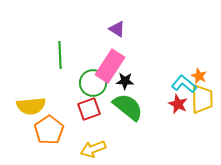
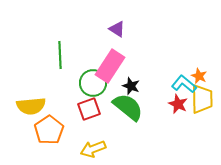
black star: moved 6 px right, 5 px down; rotated 18 degrees clockwise
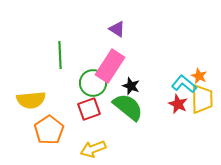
yellow semicircle: moved 6 px up
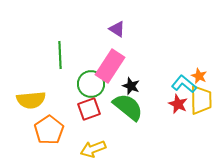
green circle: moved 2 px left, 1 px down
yellow trapezoid: moved 1 px left, 1 px down
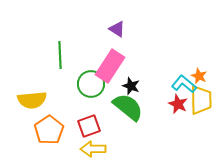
yellow semicircle: moved 1 px right
red square: moved 17 px down
yellow arrow: rotated 20 degrees clockwise
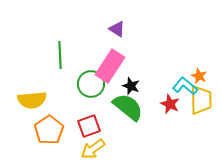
cyan L-shape: moved 1 px right, 2 px down
red star: moved 8 px left
yellow arrow: rotated 35 degrees counterclockwise
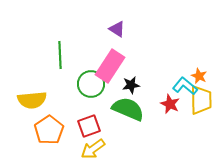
black star: moved 1 px up; rotated 30 degrees counterclockwise
green semicircle: moved 2 px down; rotated 16 degrees counterclockwise
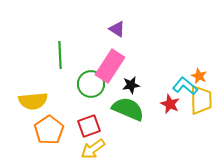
yellow semicircle: moved 1 px right, 1 px down
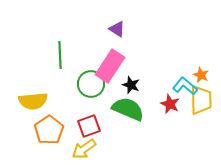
orange star: moved 2 px right, 1 px up
black star: rotated 30 degrees clockwise
yellow arrow: moved 9 px left
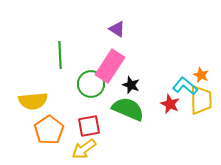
red square: rotated 10 degrees clockwise
